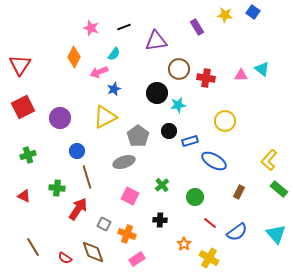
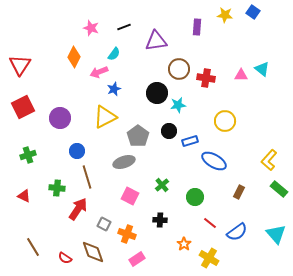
purple rectangle at (197, 27): rotated 35 degrees clockwise
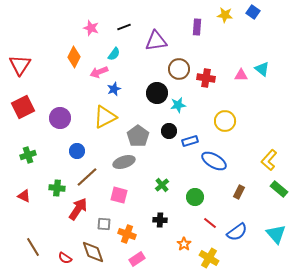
brown line at (87, 177): rotated 65 degrees clockwise
pink square at (130, 196): moved 11 px left, 1 px up; rotated 12 degrees counterclockwise
gray square at (104, 224): rotated 24 degrees counterclockwise
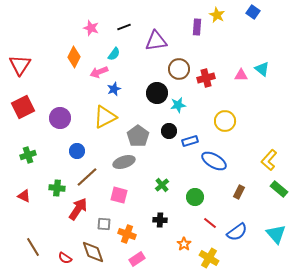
yellow star at (225, 15): moved 8 px left; rotated 21 degrees clockwise
red cross at (206, 78): rotated 24 degrees counterclockwise
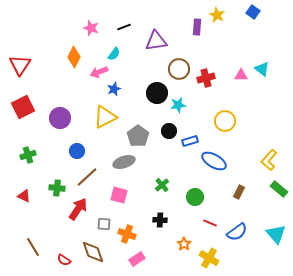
red line at (210, 223): rotated 16 degrees counterclockwise
red semicircle at (65, 258): moved 1 px left, 2 px down
